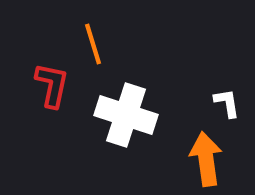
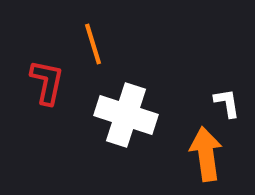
red L-shape: moved 5 px left, 3 px up
orange arrow: moved 5 px up
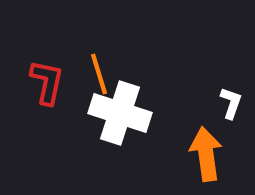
orange line: moved 6 px right, 30 px down
white L-shape: moved 4 px right; rotated 28 degrees clockwise
white cross: moved 6 px left, 2 px up
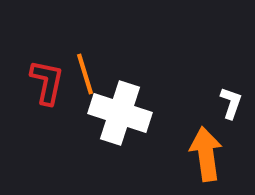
orange line: moved 14 px left
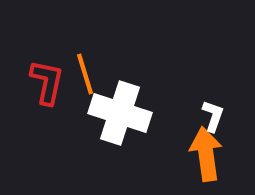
white L-shape: moved 18 px left, 13 px down
